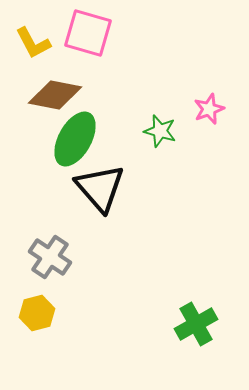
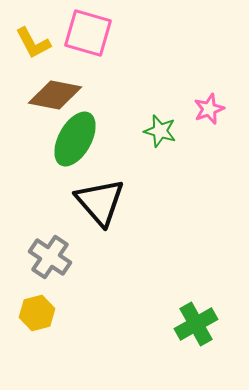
black triangle: moved 14 px down
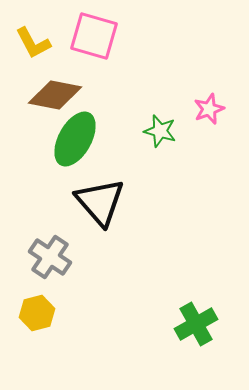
pink square: moved 6 px right, 3 px down
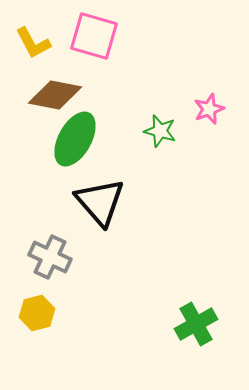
gray cross: rotated 9 degrees counterclockwise
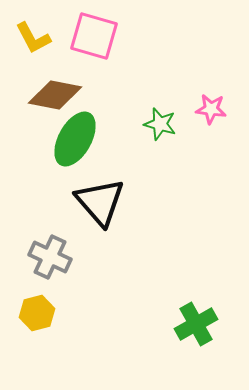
yellow L-shape: moved 5 px up
pink star: moved 2 px right; rotated 28 degrees clockwise
green star: moved 7 px up
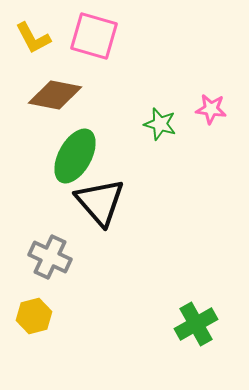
green ellipse: moved 17 px down
yellow hexagon: moved 3 px left, 3 px down
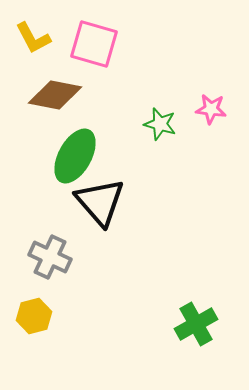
pink square: moved 8 px down
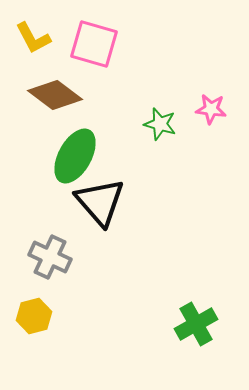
brown diamond: rotated 26 degrees clockwise
